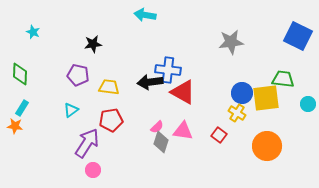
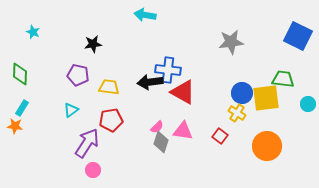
red square: moved 1 px right, 1 px down
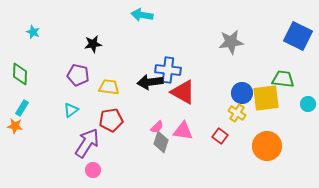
cyan arrow: moved 3 px left
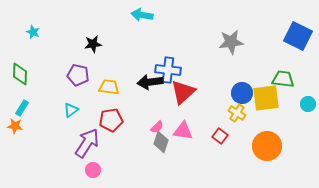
red triangle: rotated 48 degrees clockwise
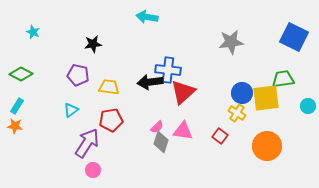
cyan arrow: moved 5 px right, 2 px down
blue square: moved 4 px left, 1 px down
green diamond: moved 1 px right; rotated 65 degrees counterclockwise
green trapezoid: rotated 15 degrees counterclockwise
cyan circle: moved 2 px down
cyan rectangle: moved 5 px left, 2 px up
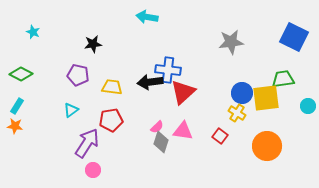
yellow trapezoid: moved 3 px right
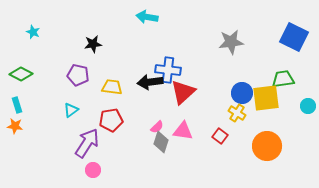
cyan rectangle: moved 1 px up; rotated 49 degrees counterclockwise
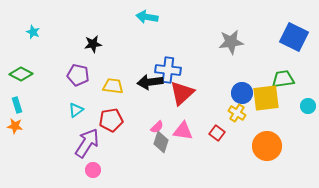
yellow trapezoid: moved 1 px right, 1 px up
red triangle: moved 1 px left, 1 px down
cyan triangle: moved 5 px right
red square: moved 3 px left, 3 px up
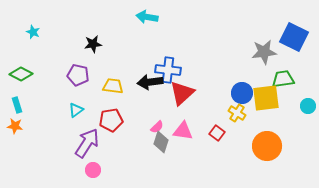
gray star: moved 33 px right, 10 px down
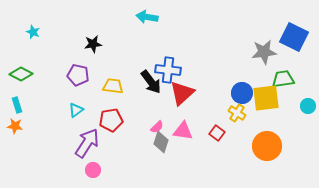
black arrow: moved 1 px right; rotated 120 degrees counterclockwise
